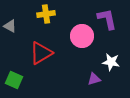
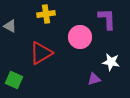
purple L-shape: rotated 10 degrees clockwise
pink circle: moved 2 px left, 1 px down
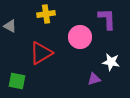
green square: moved 3 px right, 1 px down; rotated 12 degrees counterclockwise
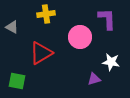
gray triangle: moved 2 px right, 1 px down
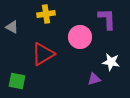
red triangle: moved 2 px right, 1 px down
